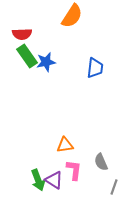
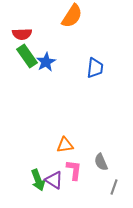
blue star: rotated 18 degrees counterclockwise
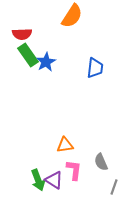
green rectangle: moved 1 px right, 1 px up
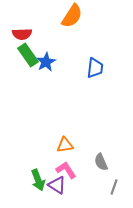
pink L-shape: moved 8 px left; rotated 40 degrees counterclockwise
purple triangle: moved 3 px right, 5 px down
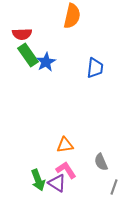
orange semicircle: rotated 20 degrees counterclockwise
purple triangle: moved 2 px up
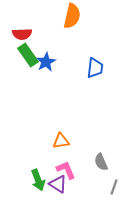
orange triangle: moved 4 px left, 4 px up
pink L-shape: rotated 10 degrees clockwise
purple triangle: moved 1 px right, 1 px down
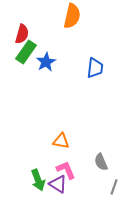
red semicircle: rotated 72 degrees counterclockwise
green rectangle: moved 2 px left, 3 px up; rotated 70 degrees clockwise
orange triangle: rotated 18 degrees clockwise
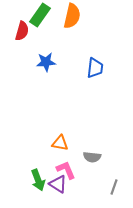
red semicircle: moved 3 px up
green rectangle: moved 14 px right, 37 px up
blue star: rotated 24 degrees clockwise
orange triangle: moved 1 px left, 2 px down
gray semicircle: moved 9 px left, 5 px up; rotated 60 degrees counterclockwise
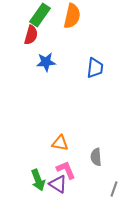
red semicircle: moved 9 px right, 4 px down
gray semicircle: moved 4 px right; rotated 78 degrees clockwise
gray line: moved 2 px down
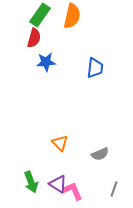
red semicircle: moved 3 px right, 3 px down
orange triangle: rotated 36 degrees clockwise
gray semicircle: moved 4 px right, 3 px up; rotated 108 degrees counterclockwise
pink L-shape: moved 7 px right, 21 px down
green arrow: moved 7 px left, 2 px down
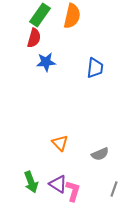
pink L-shape: rotated 40 degrees clockwise
